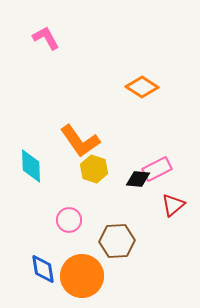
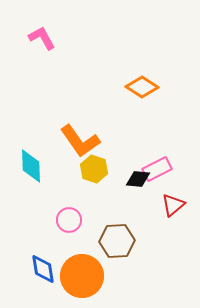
pink L-shape: moved 4 px left
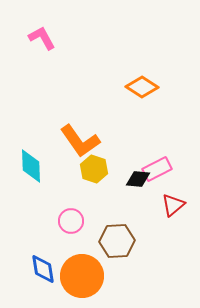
pink circle: moved 2 px right, 1 px down
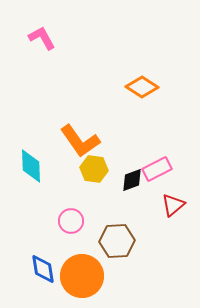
yellow hexagon: rotated 12 degrees counterclockwise
black diamond: moved 6 px left, 1 px down; rotated 25 degrees counterclockwise
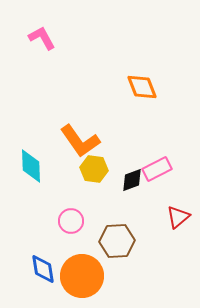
orange diamond: rotated 36 degrees clockwise
red triangle: moved 5 px right, 12 px down
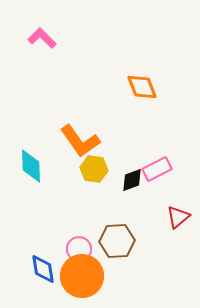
pink L-shape: rotated 16 degrees counterclockwise
pink circle: moved 8 px right, 28 px down
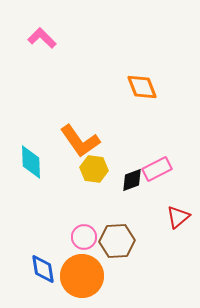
cyan diamond: moved 4 px up
pink circle: moved 5 px right, 12 px up
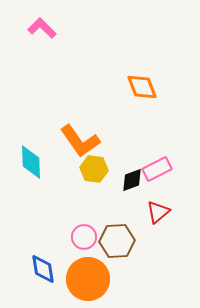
pink L-shape: moved 10 px up
red triangle: moved 20 px left, 5 px up
orange circle: moved 6 px right, 3 px down
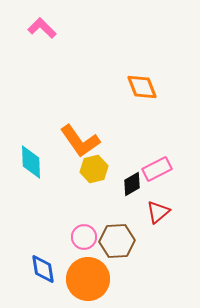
yellow hexagon: rotated 20 degrees counterclockwise
black diamond: moved 4 px down; rotated 10 degrees counterclockwise
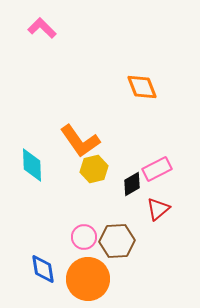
cyan diamond: moved 1 px right, 3 px down
red triangle: moved 3 px up
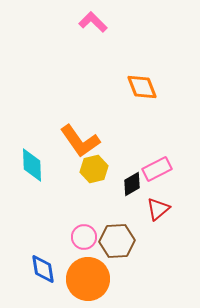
pink L-shape: moved 51 px right, 6 px up
